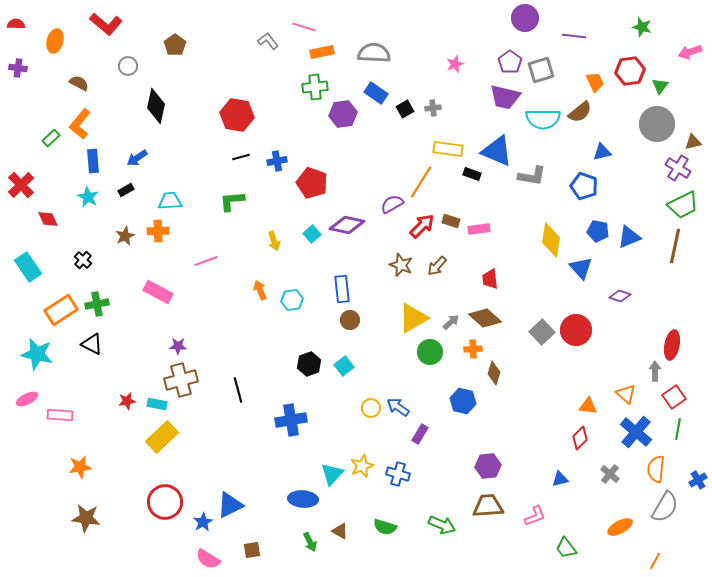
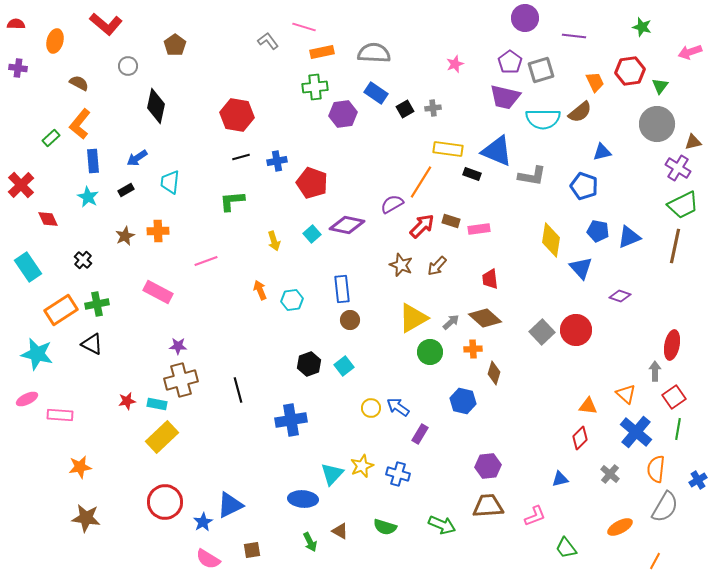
cyan trapezoid at (170, 201): moved 19 px up; rotated 80 degrees counterclockwise
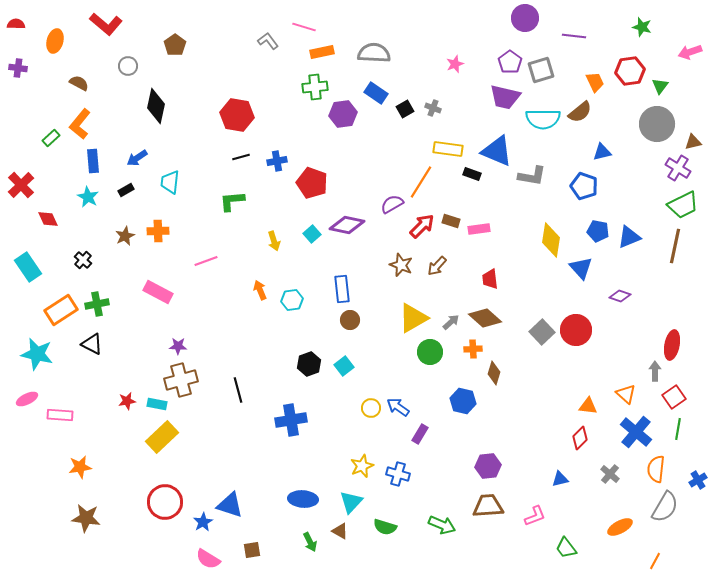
gray cross at (433, 108): rotated 28 degrees clockwise
cyan triangle at (332, 474): moved 19 px right, 28 px down
blue triangle at (230, 505): rotated 44 degrees clockwise
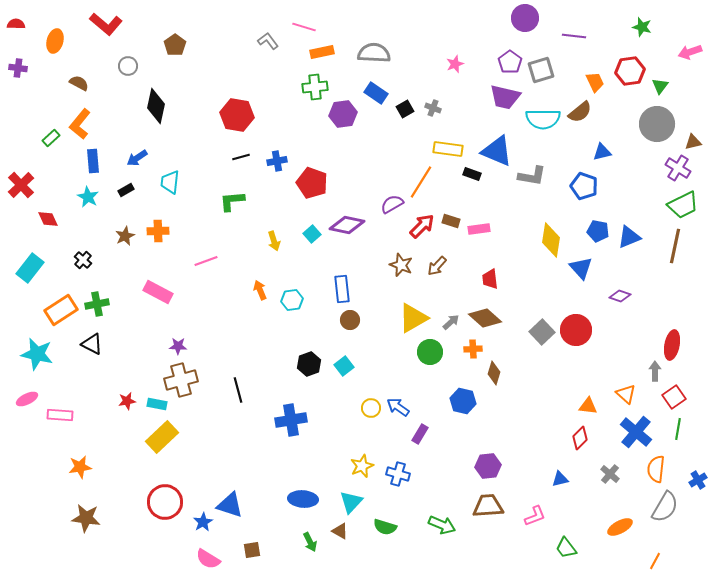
cyan rectangle at (28, 267): moved 2 px right, 1 px down; rotated 72 degrees clockwise
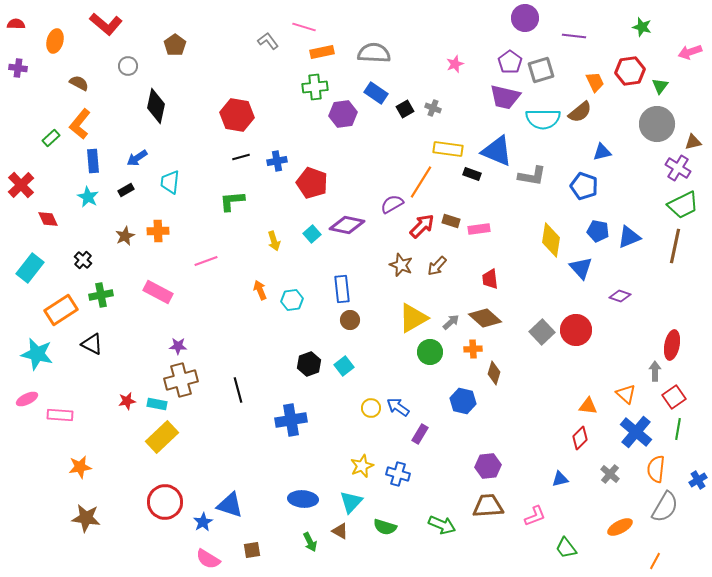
green cross at (97, 304): moved 4 px right, 9 px up
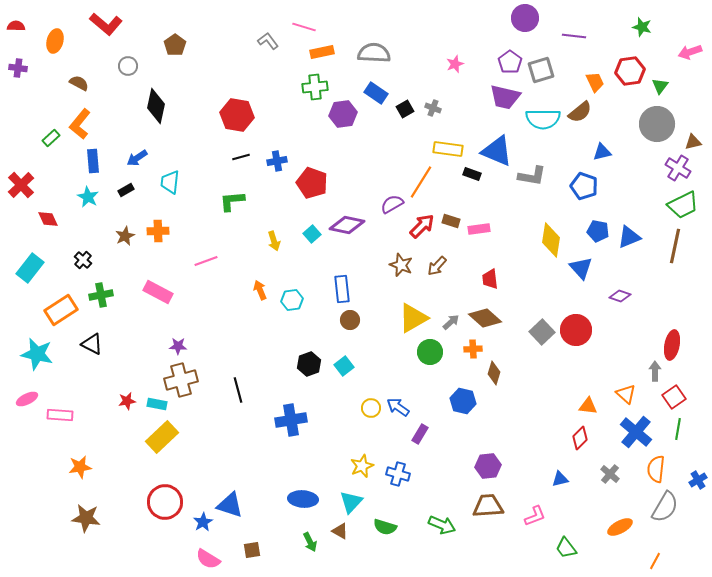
red semicircle at (16, 24): moved 2 px down
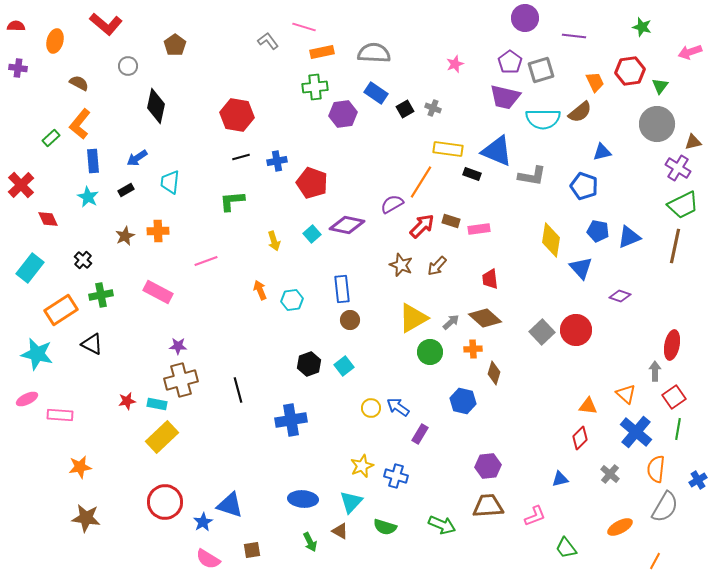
blue cross at (398, 474): moved 2 px left, 2 px down
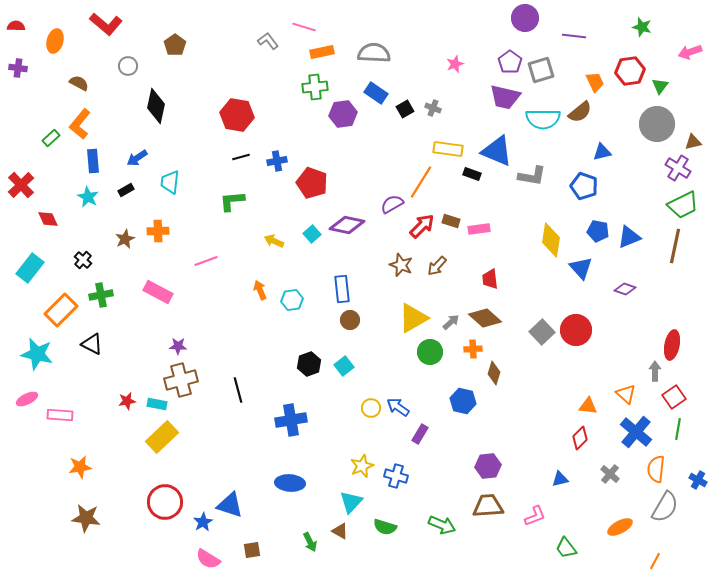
brown star at (125, 236): moved 3 px down
yellow arrow at (274, 241): rotated 132 degrees clockwise
purple diamond at (620, 296): moved 5 px right, 7 px up
orange rectangle at (61, 310): rotated 12 degrees counterclockwise
blue cross at (698, 480): rotated 30 degrees counterclockwise
blue ellipse at (303, 499): moved 13 px left, 16 px up
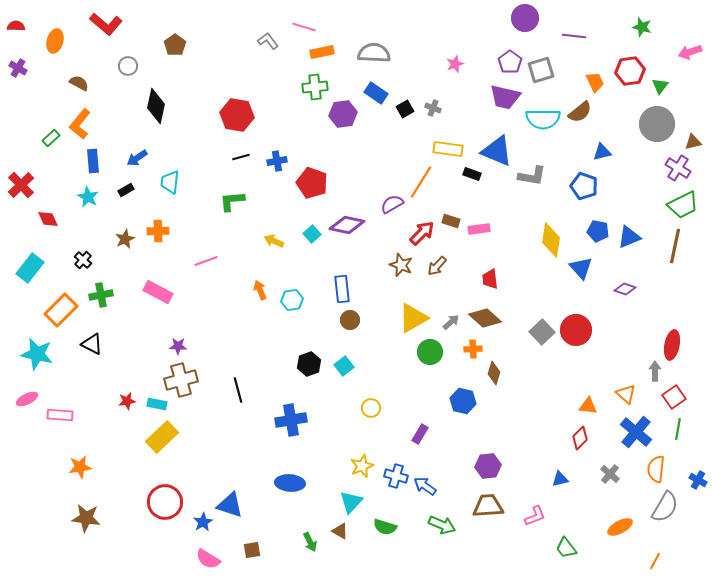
purple cross at (18, 68): rotated 24 degrees clockwise
red arrow at (422, 226): moved 7 px down
blue arrow at (398, 407): moved 27 px right, 79 px down
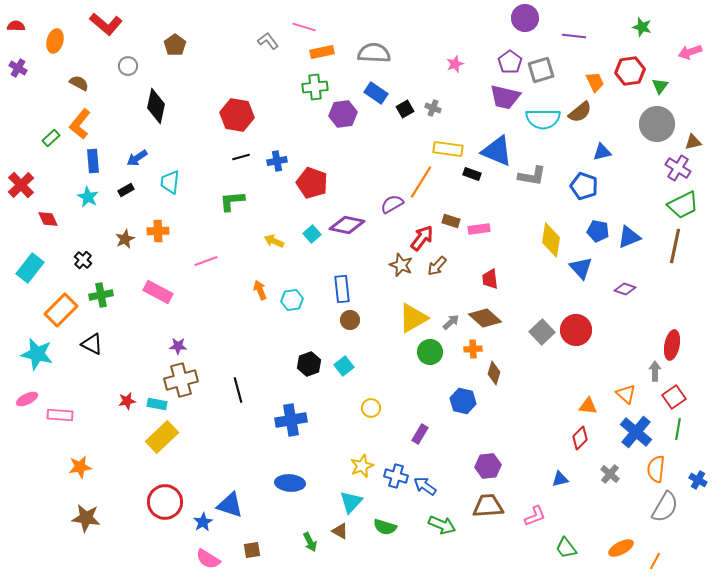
red arrow at (422, 233): moved 5 px down; rotated 8 degrees counterclockwise
orange ellipse at (620, 527): moved 1 px right, 21 px down
